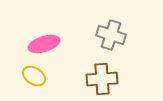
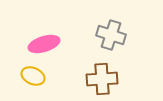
yellow ellipse: moved 1 px left; rotated 10 degrees counterclockwise
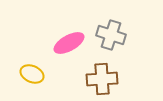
pink ellipse: moved 25 px right, 1 px up; rotated 12 degrees counterclockwise
yellow ellipse: moved 1 px left, 2 px up
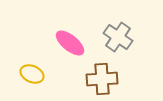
gray cross: moved 7 px right, 2 px down; rotated 16 degrees clockwise
pink ellipse: moved 1 px right; rotated 68 degrees clockwise
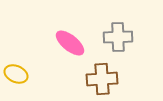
gray cross: rotated 36 degrees counterclockwise
yellow ellipse: moved 16 px left
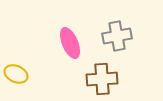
gray cross: moved 1 px left, 1 px up; rotated 8 degrees counterclockwise
pink ellipse: rotated 28 degrees clockwise
